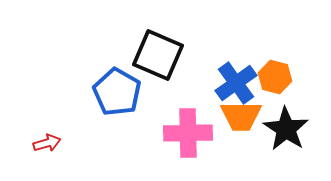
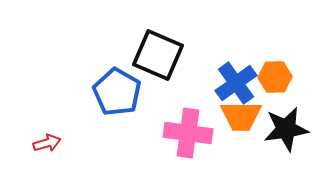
orange hexagon: rotated 16 degrees counterclockwise
black star: rotated 30 degrees clockwise
pink cross: rotated 9 degrees clockwise
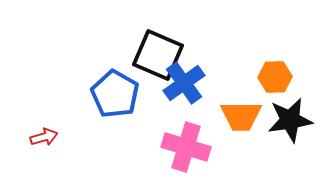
blue cross: moved 52 px left
blue pentagon: moved 2 px left, 2 px down
black star: moved 4 px right, 9 px up
pink cross: moved 2 px left, 14 px down; rotated 9 degrees clockwise
red arrow: moved 3 px left, 6 px up
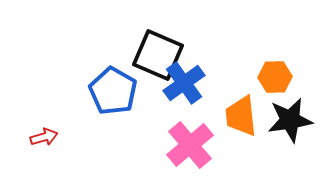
blue pentagon: moved 2 px left, 3 px up
orange trapezoid: rotated 84 degrees clockwise
pink cross: moved 4 px right, 2 px up; rotated 33 degrees clockwise
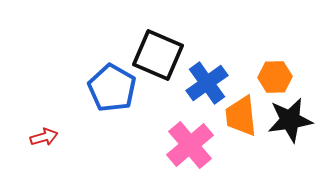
blue cross: moved 23 px right
blue pentagon: moved 1 px left, 3 px up
